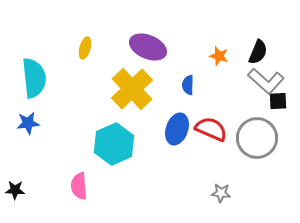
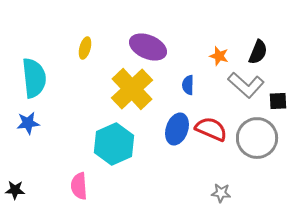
gray L-shape: moved 20 px left, 4 px down
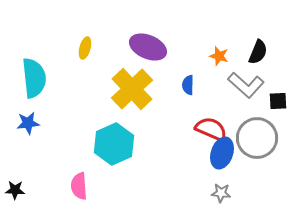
blue ellipse: moved 45 px right, 24 px down
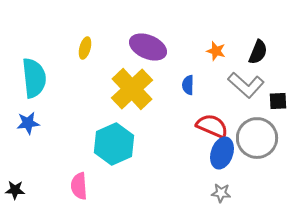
orange star: moved 3 px left, 5 px up
red semicircle: moved 1 px right, 3 px up
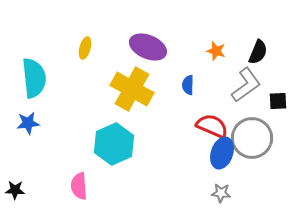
gray L-shape: rotated 78 degrees counterclockwise
yellow cross: rotated 18 degrees counterclockwise
gray circle: moved 5 px left
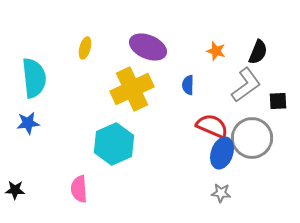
yellow cross: rotated 36 degrees clockwise
pink semicircle: moved 3 px down
